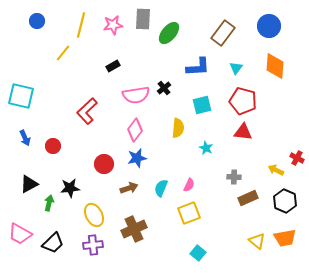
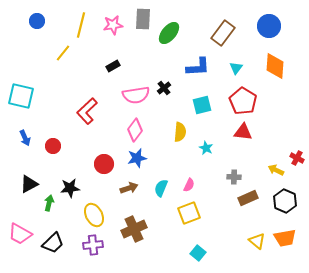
red pentagon at (243, 101): rotated 16 degrees clockwise
yellow semicircle at (178, 128): moved 2 px right, 4 px down
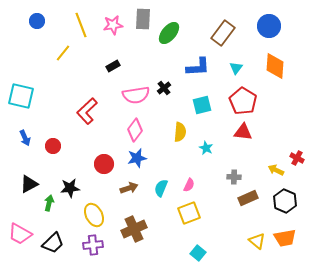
yellow line at (81, 25): rotated 35 degrees counterclockwise
